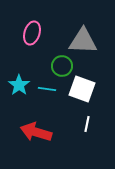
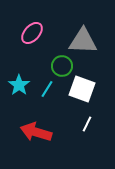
pink ellipse: rotated 25 degrees clockwise
cyan line: rotated 66 degrees counterclockwise
white line: rotated 14 degrees clockwise
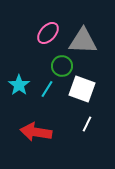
pink ellipse: moved 16 px right
red arrow: rotated 8 degrees counterclockwise
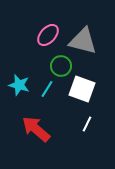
pink ellipse: moved 2 px down
gray triangle: rotated 12 degrees clockwise
green circle: moved 1 px left
cyan star: rotated 20 degrees counterclockwise
red arrow: moved 3 px up; rotated 32 degrees clockwise
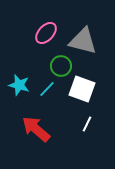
pink ellipse: moved 2 px left, 2 px up
cyan line: rotated 12 degrees clockwise
